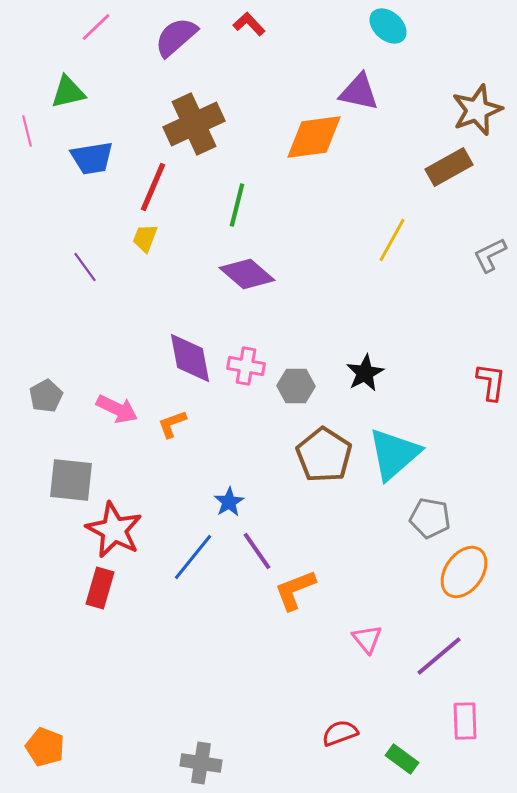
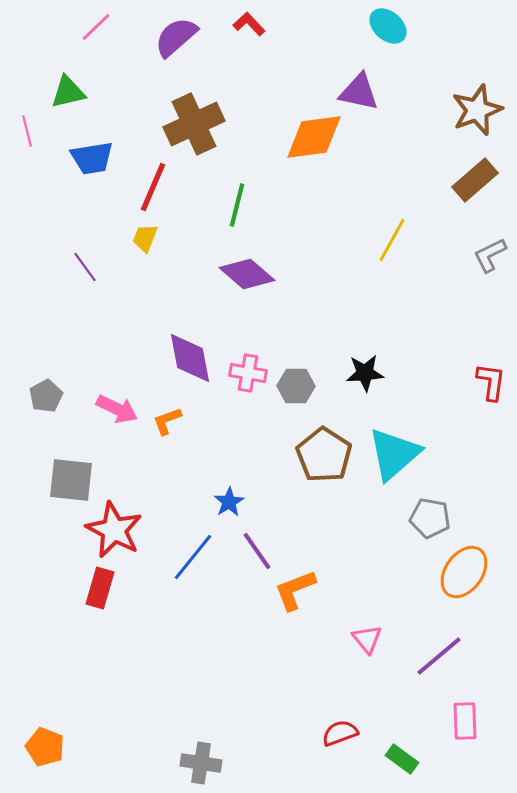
brown rectangle at (449, 167): moved 26 px right, 13 px down; rotated 12 degrees counterclockwise
pink cross at (246, 366): moved 2 px right, 7 px down
black star at (365, 373): rotated 24 degrees clockwise
orange L-shape at (172, 424): moved 5 px left, 3 px up
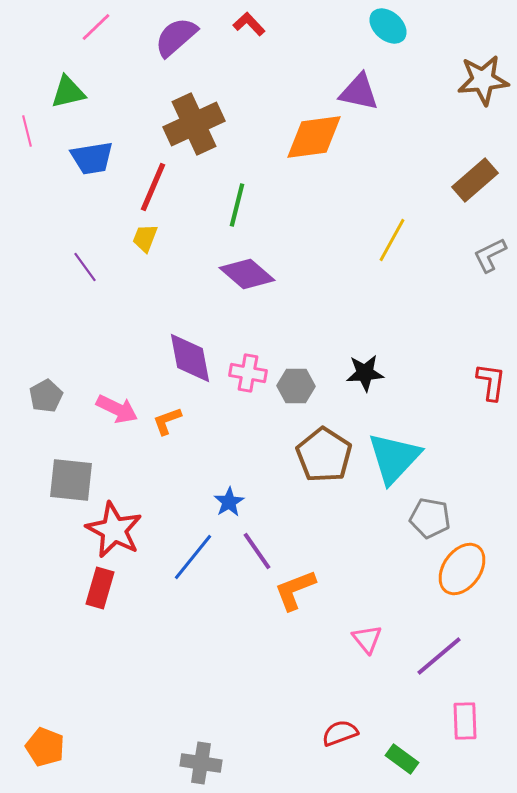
brown star at (477, 110): moved 6 px right, 30 px up; rotated 15 degrees clockwise
cyan triangle at (394, 454): moved 4 px down; rotated 6 degrees counterclockwise
orange ellipse at (464, 572): moved 2 px left, 3 px up
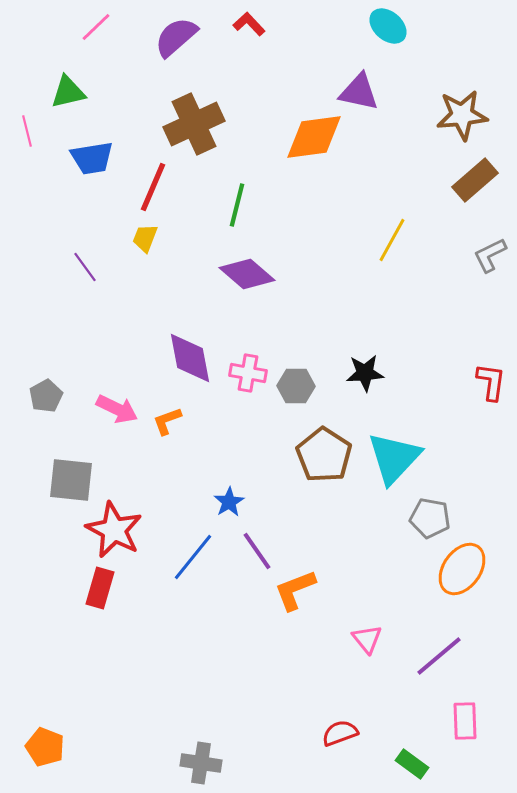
brown star at (483, 80): moved 21 px left, 35 px down
green rectangle at (402, 759): moved 10 px right, 5 px down
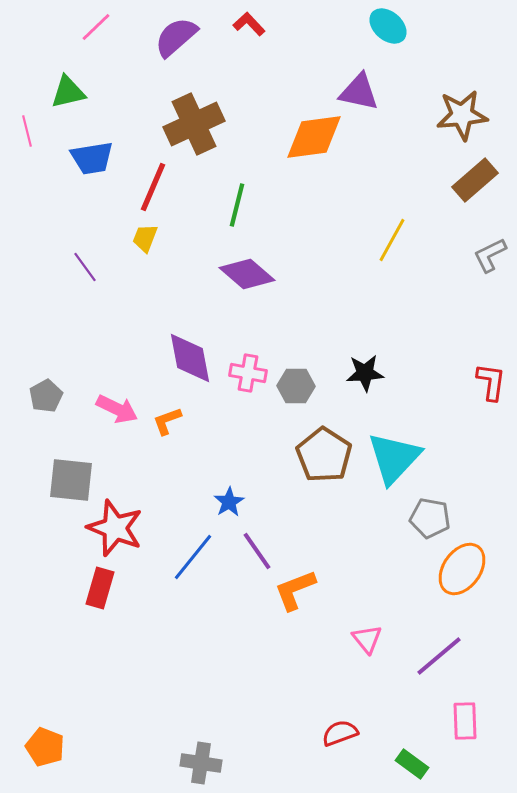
red star at (114, 530): moved 1 px right, 2 px up; rotated 6 degrees counterclockwise
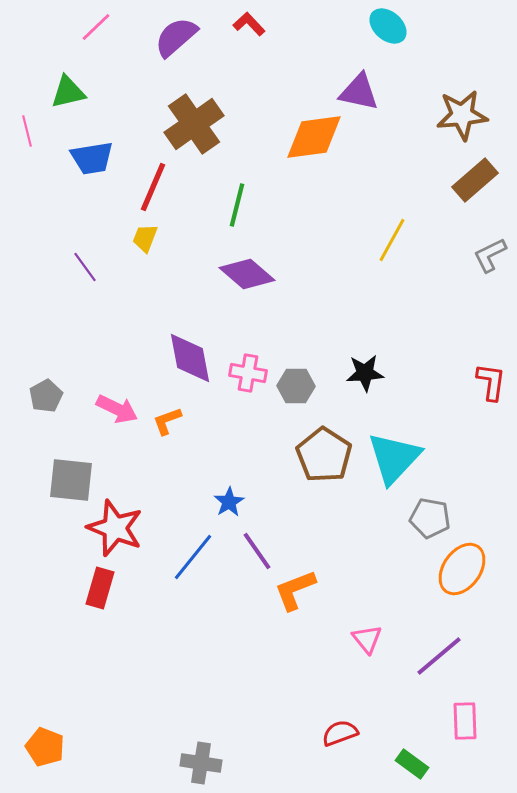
brown cross at (194, 124): rotated 10 degrees counterclockwise
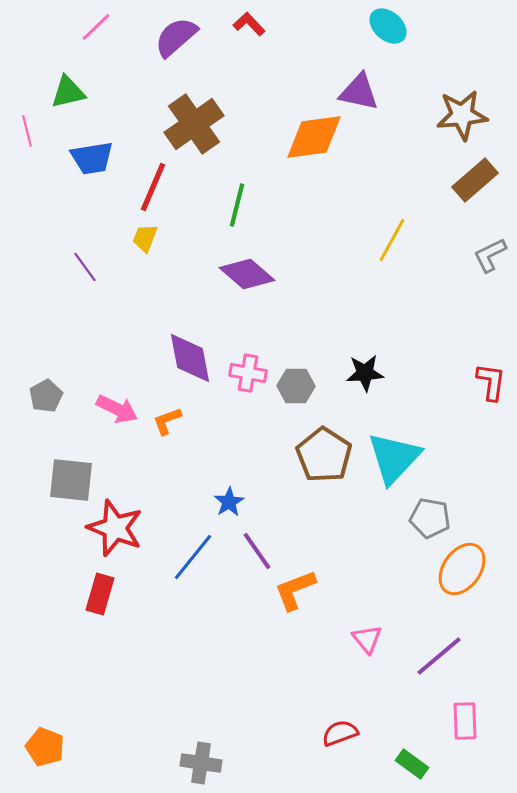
red rectangle at (100, 588): moved 6 px down
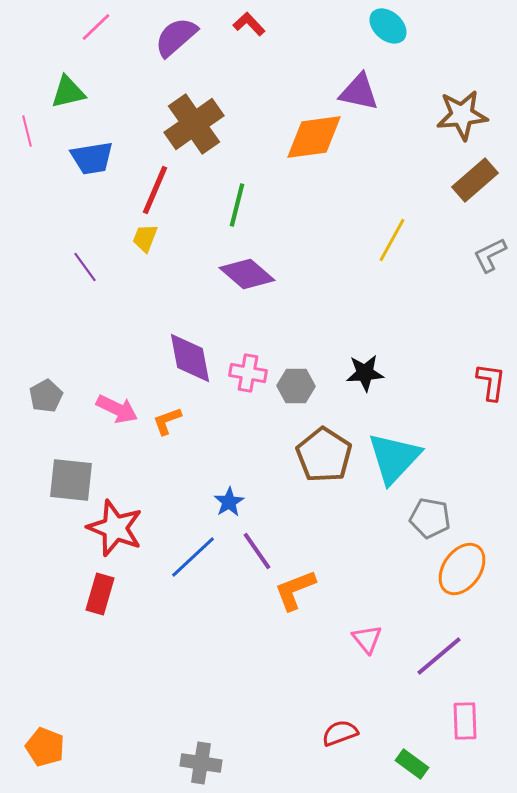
red line at (153, 187): moved 2 px right, 3 px down
blue line at (193, 557): rotated 8 degrees clockwise
